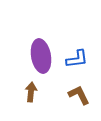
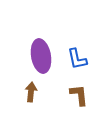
blue L-shape: rotated 85 degrees clockwise
brown L-shape: rotated 20 degrees clockwise
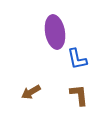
purple ellipse: moved 14 px right, 24 px up
brown arrow: rotated 126 degrees counterclockwise
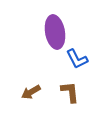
blue L-shape: rotated 15 degrees counterclockwise
brown L-shape: moved 9 px left, 3 px up
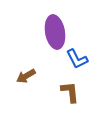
brown arrow: moved 5 px left, 16 px up
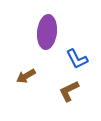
purple ellipse: moved 8 px left; rotated 16 degrees clockwise
brown L-shape: moved 1 px left, 1 px up; rotated 110 degrees counterclockwise
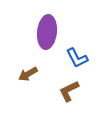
blue L-shape: moved 1 px up
brown arrow: moved 2 px right, 2 px up
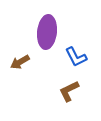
blue L-shape: moved 1 px left, 1 px up
brown arrow: moved 8 px left, 12 px up
